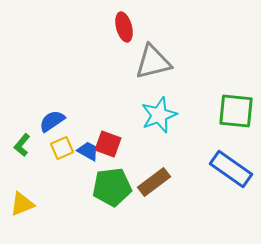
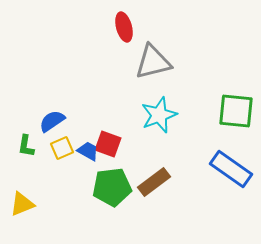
green L-shape: moved 4 px right, 1 px down; rotated 30 degrees counterclockwise
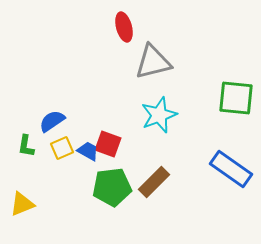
green square: moved 13 px up
brown rectangle: rotated 8 degrees counterclockwise
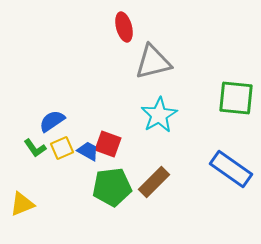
cyan star: rotated 9 degrees counterclockwise
green L-shape: moved 9 px right, 2 px down; rotated 45 degrees counterclockwise
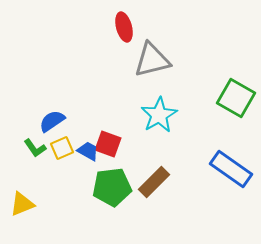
gray triangle: moved 1 px left, 2 px up
green square: rotated 24 degrees clockwise
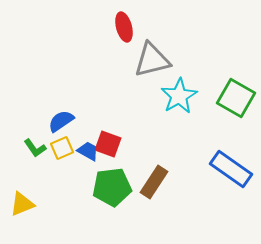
cyan star: moved 20 px right, 19 px up
blue semicircle: moved 9 px right
brown rectangle: rotated 12 degrees counterclockwise
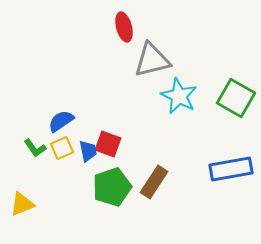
cyan star: rotated 15 degrees counterclockwise
blue trapezoid: rotated 50 degrees clockwise
blue rectangle: rotated 45 degrees counterclockwise
green pentagon: rotated 12 degrees counterclockwise
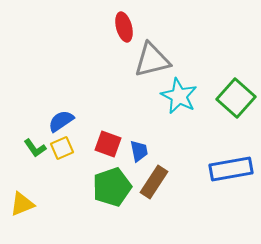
green square: rotated 12 degrees clockwise
blue trapezoid: moved 51 px right
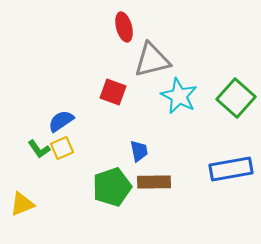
red square: moved 5 px right, 52 px up
green L-shape: moved 4 px right, 1 px down
brown rectangle: rotated 56 degrees clockwise
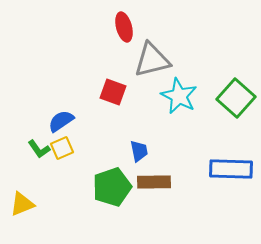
blue rectangle: rotated 12 degrees clockwise
